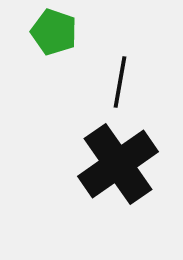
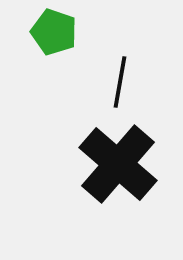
black cross: rotated 14 degrees counterclockwise
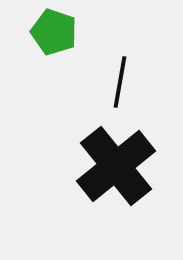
black cross: moved 2 px left, 2 px down; rotated 10 degrees clockwise
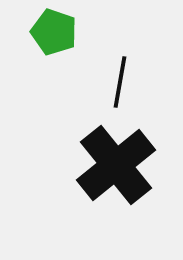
black cross: moved 1 px up
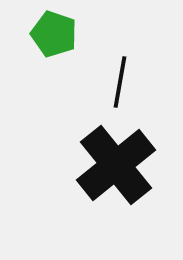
green pentagon: moved 2 px down
